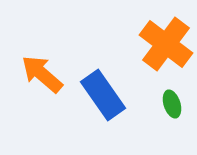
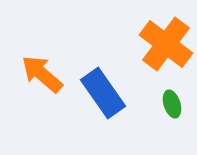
blue rectangle: moved 2 px up
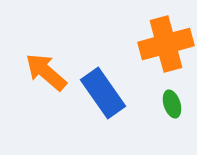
orange cross: rotated 38 degrees clockwise
orange arrow: moved 4 px right, 2 px up
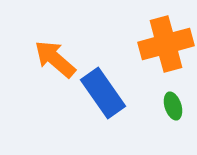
orange arrow: moved 9 px right, 13 px up
green ellipse: moved 1 px right, 2 px down
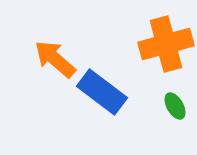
blue rectangle: moved 1 px left, 1 px up; rotated 18 degrees counterclockwise
green ellipse: moved 2 px right; rotated 12 degrees counterclockwise
